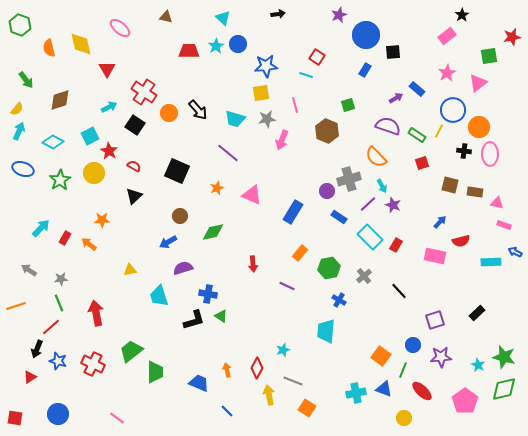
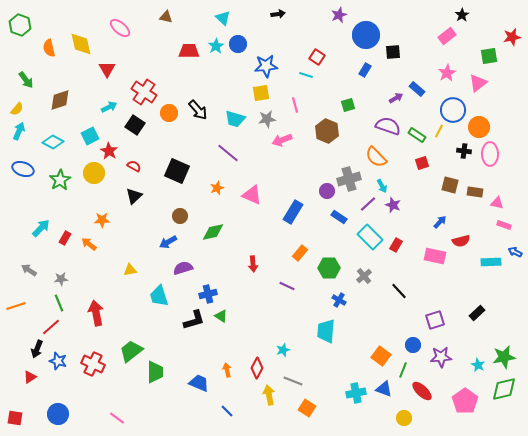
pink arrow at (282, 140): rotated 48 degrees clockwise
green hexagon at (329, 268): rotated 10 degrees clockwise
blue cross at (208, 294): rotated 24 degrees counterclockwise
green star at (504, 357): rotated 25 degrees counterclockwise
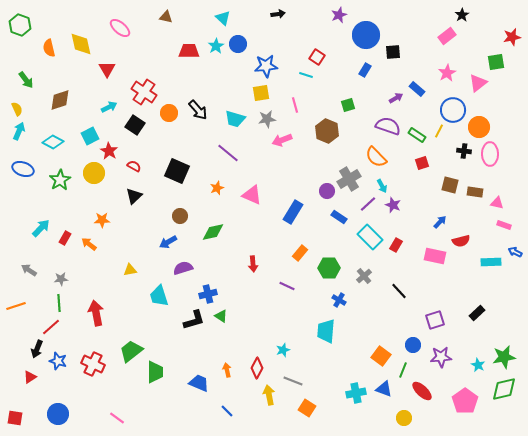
green square at (489, 56): moved 7 px right, 6 px down
yellow semicircle at (17, 109): rotated 64 degrees counterclockwise
gray cross at (349, 179): rotated 15 degrees counterclockwise
green line at (59, 303): rotated 18 degrees clockwise
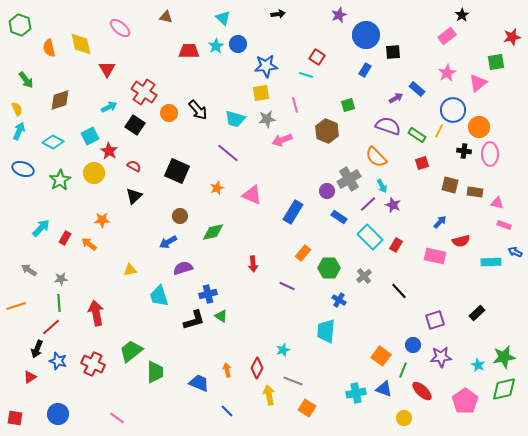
orange rectangle at (300, 253): moved 3 px right
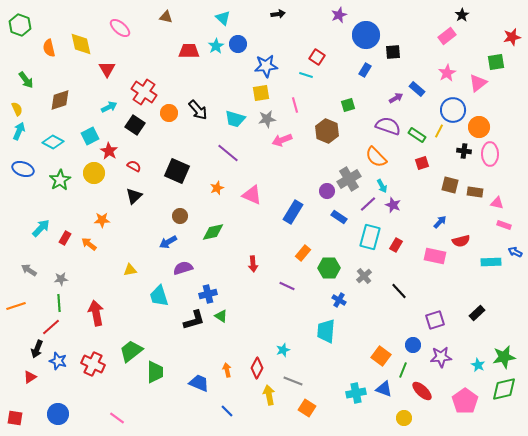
cyan rectangle at (370, 237): rotated 60 degrees clockwise
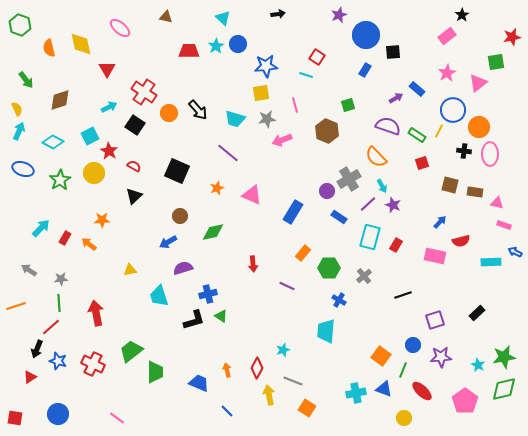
black line at (399, 291): moved 4 px right, 4 px down; rotated 66 degrees counterclockwise
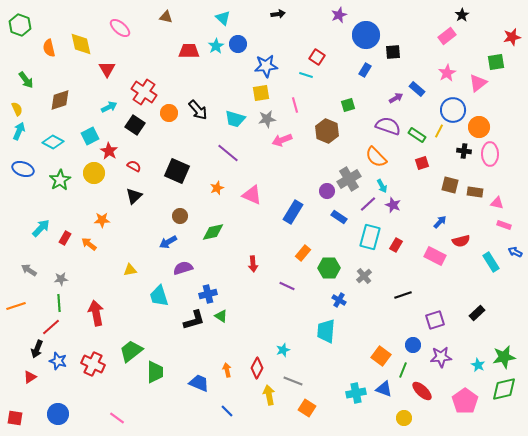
pink rectangle at (435, 256): rotated 15 degrees clockwise
cyan rectangle at (491, 262): rotated 60 degrees clockwise
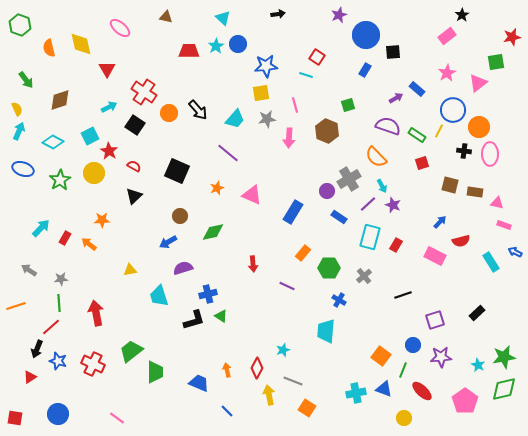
cyan trapezoid at (235, 119): rotated 65 degrees counterclockwise
pink arrow at (282, 140): moved 7 px right, 2 px up; rotated 66 degrees counterclockwise
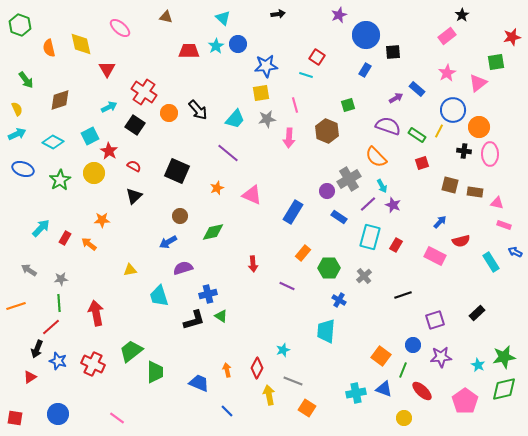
cyan arrow at (19, 131): moved 2 px left, 3 px down; rotated 42 degrees clockwise
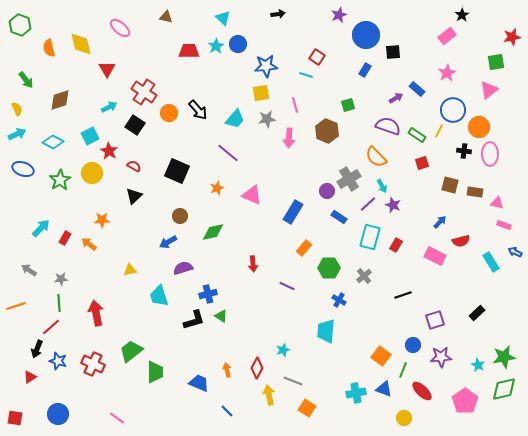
pink triangle at (478, 83): moved 11 px right, 7 px down
yellow circle at (94, 173): moved 2 px left
orange rectangle at (303, 253): moved 1 px right, 5 px up
